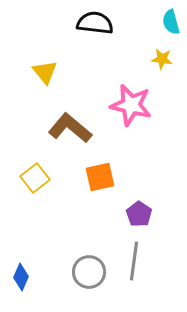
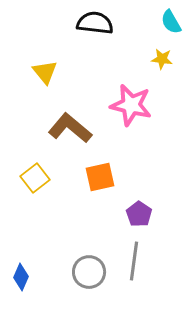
cyan semicircle: rotated 15 degrees counterclockwise
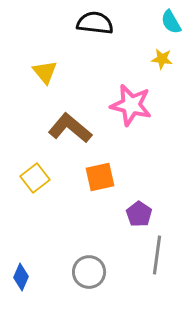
gray line: moved 23 px right, 6 px up
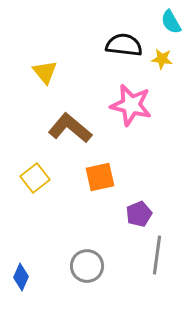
black semicircle: moved 29 px right, 22 px down
purple pentagon: rotated 15 degrees clockwise
gray circle: moved 2 px left, 6 px up
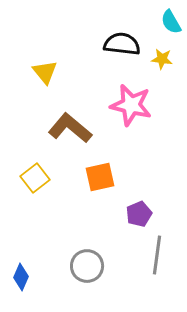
black semicircle: moved 2 px left, 1 px up
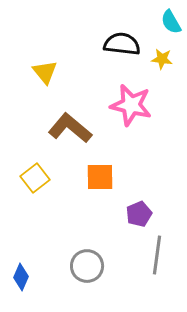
orange square: rotated 12 degrees clockwise
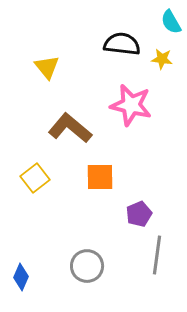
yellow triangle: moved 2 px right, 5 px up
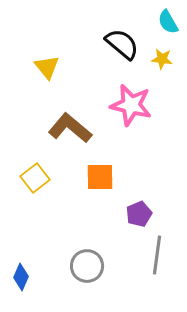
cyan semicircle: moved 3 px left
black semicircle: rotated 33 degrees clockwise
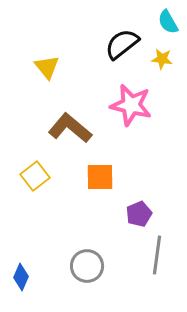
black semicircle: rotated 78 degrees counterclockwise
yellow square: moved 2 px up
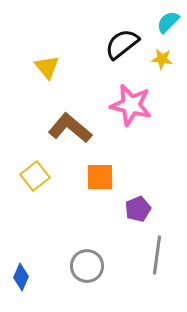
cyan semicircle: rotated 75 degrees clockwise
purple pentagon: moved 1 px left, 5 px up
